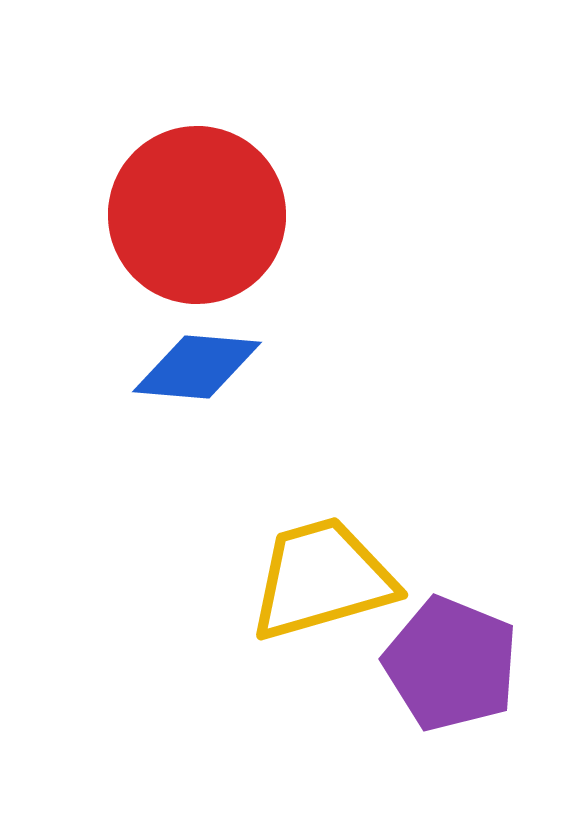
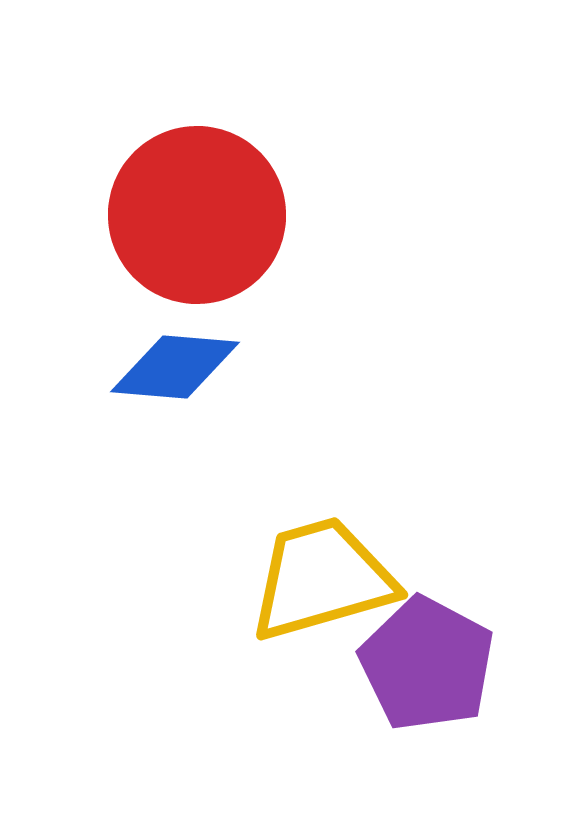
blue diamond: moved 22 px left
purple pentagon: moved 24 px left; rotated 6 degrees clockwise
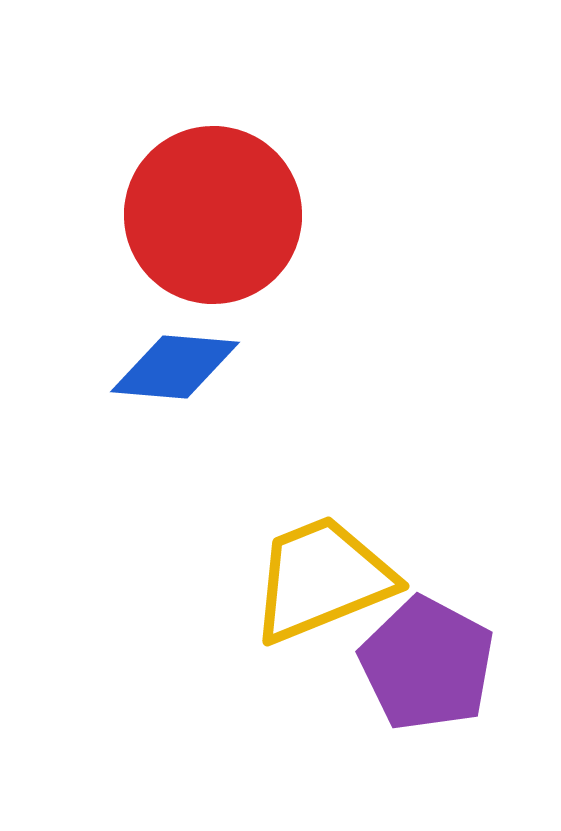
red circle: moved 16 px right
yellow trapezoid: rotated 6 degrees counterclockwise
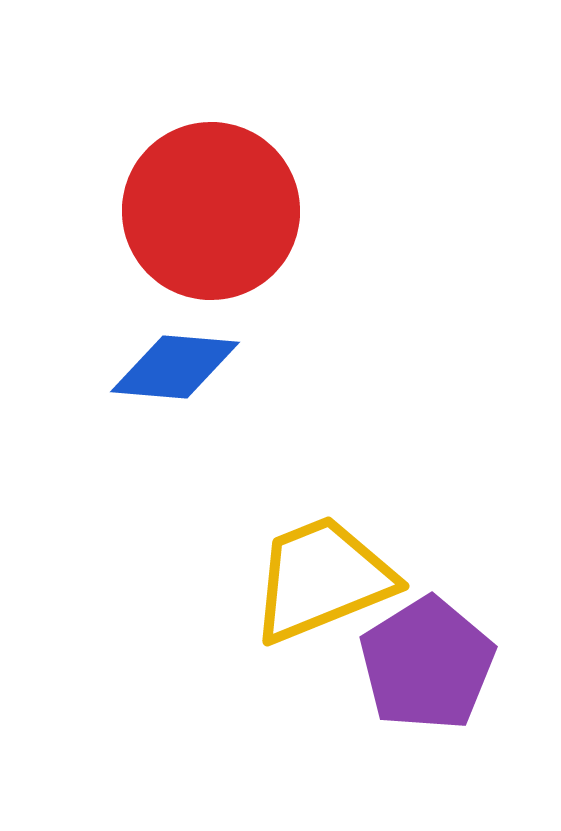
red circle: moved 2 px left, 4 px up
purple pentagon: rotated 12 degrees clockwise
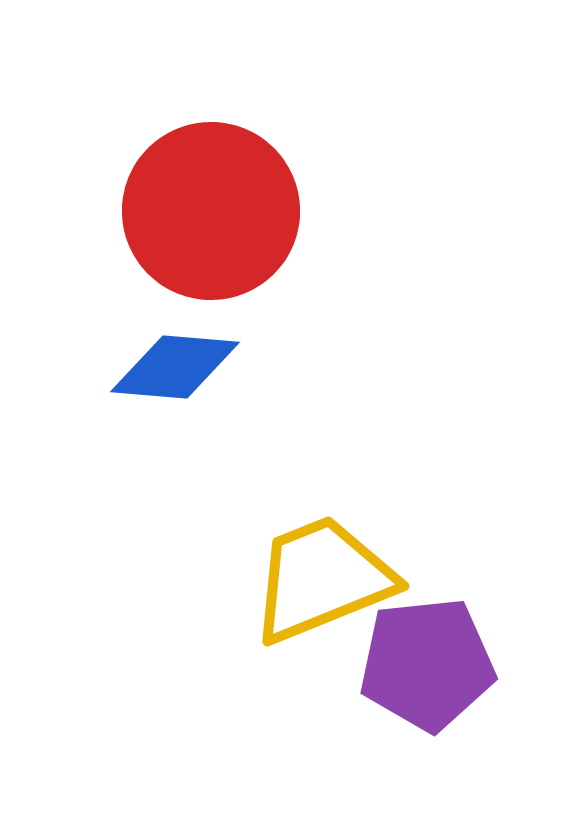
purple pentagon: rotated 26 degrees clockwise
